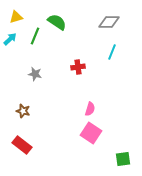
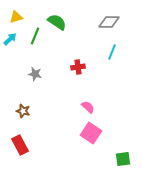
pink semicircle: moved 2 px left, 2 px up; rotated 64 degrees counterclockwise
red rectangle: moved 2 px left; rotated 24 degrees clockwise
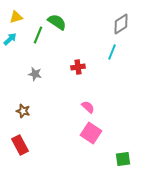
gray diamond: moved 12 px right, 2 px down; rotated 35 degrees counterclockwise
green line: moved 3 px right, 1 px up
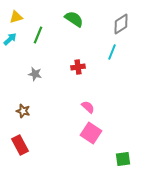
green semicircle: moved 17 px right, 3 px up
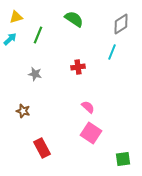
red rectangle: moved 22 px right, 3 px down
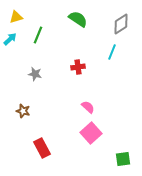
green semicircle: moved 4 px right
pink square: rotated 15 degrees clockwise
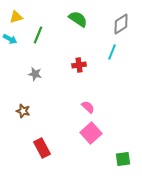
cyan arrow: rotated 72 degrees clockwise
red cross: moved 1 px right, 2 px up
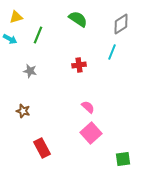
gray star: moved 5 px left, 3 px up
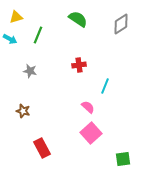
cyan line: moved 7 px left, 34 px down
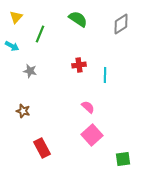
yellow triangle: rotated 32 degrees counterclockwise
green line: moved 2 px right, 1 px up
cyan arrow: moved 2 px right, 7 px down
cyan line: moved 11 px up; rotated 21 degrees counterclockwise
pink square: moved 1 px right, 2 px down
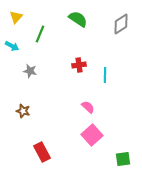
red rectangle: moved 4 px down
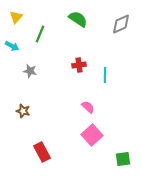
gray diamond: rotated 10 degrees clockwise
